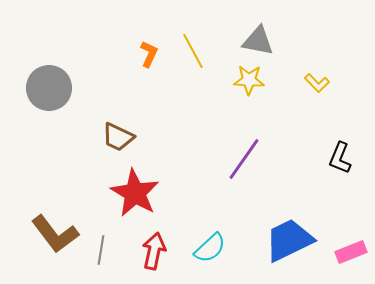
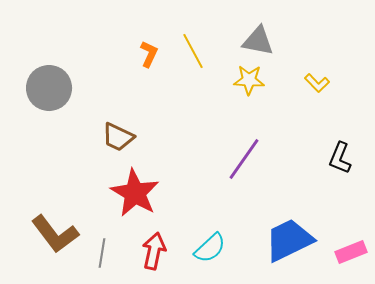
gray line: moved 1 px right, 3 px down
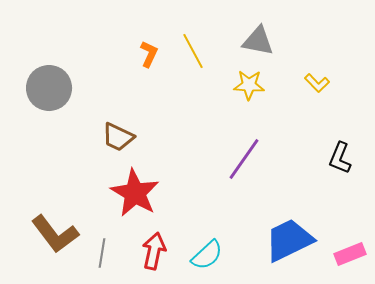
yellow star: moved 5 px down
cyan semicircle: moved 3 px left, 7 px down
pink rectangle: moved 1 px left, 2 px down
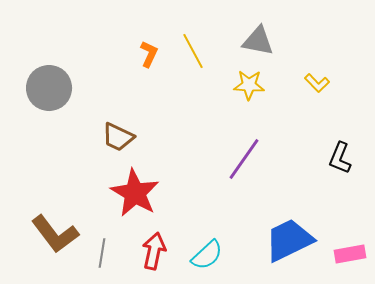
pink rectangle: rotated 12 degrees clockwise
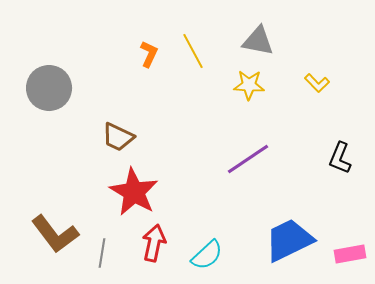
purple line: moved 4 px right; rotated 21 degrees clockwise
red star: moved 1 px left, 1 px up
red arrow: moved 8 px up
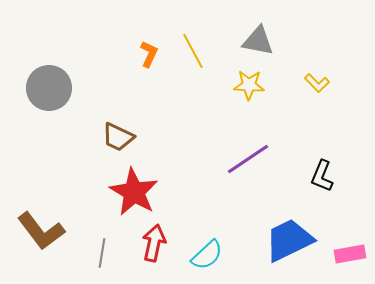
black L-shape: moved 18 px left, 18 px down
brown L-shape: moved 14 px left, 3 px up
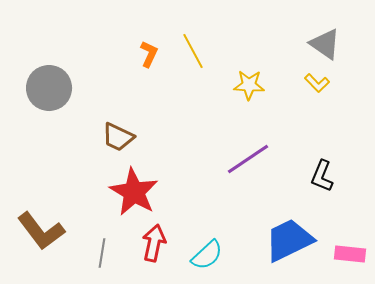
gray triangle: moved 67 px right, 3 px down; rotated 24 degrees clockwise
pink rectangle: rotated 16 degrees clockwise
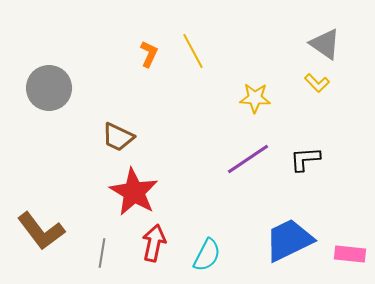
yellow star: moved 6 px right, 13 px down
black L-shape: moved 17 px left, 17 px up; rotated 64 degrees clockwise
cyan semicircle: rotated 20 degrees counterclockwise
